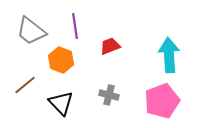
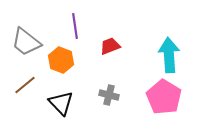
gray trapezoid: moved 5 px left, 11 px down
pink pentagon: moved 2 px right, 4 px up; rotated 20 degrees counterclockwise
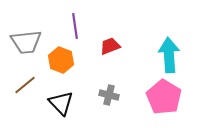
gray trapezoid: rotated 44 degrees counterclockwise
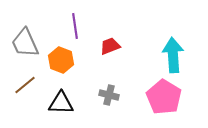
gray trapezoid: moved 1 px left, 1 px down; rotated 72 degrees clockwise
cyan arrow: moved 4 px right
black triangle: rotated 44 degrees counterclockwise
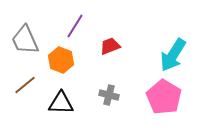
purple line: rotated 40 degrees clockwise
gray trapezoid: moved 3 px up
cyan arrow: rotated 144 degrees counterclockwise
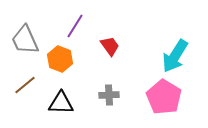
red trapezoid: rotated 75 degrees clockwise
cyan arrow: moved 2 px right, 1 px down
orange hexagon: moved 1 px left, 1 px up
gray cross: rotated 18 degrees counterclockwise
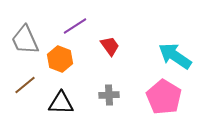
purple line: rotated 25 degrees clockwise
cyan arrow: rotated 92 degrees clockwise
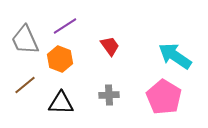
purple line: moved 10 px left
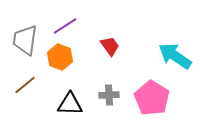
gray trapezoid: rotated 32 degrees clockwise
orange hexagon: moved 2 px up
pink pentagon: moved 12 px left, 1 px down
black triangle: moved 9 px right, 1 px down
